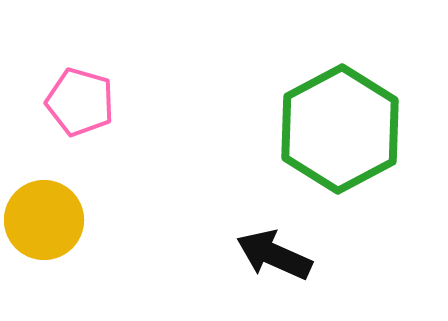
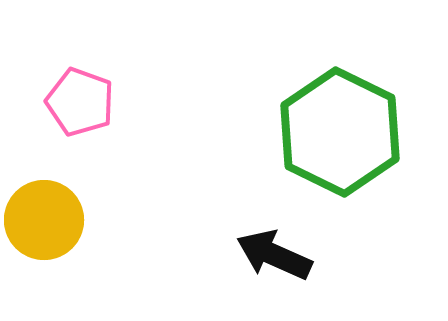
pink pentagon: rotated 4 degrees clockwise
green hexagon: moved 3 px down; rotated 6 degrees counterclockwise
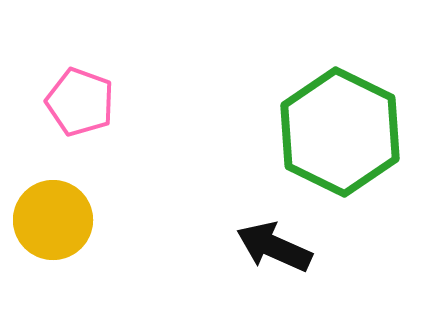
yellow circle: moved 9 px right
black arrow: moved 8 px up
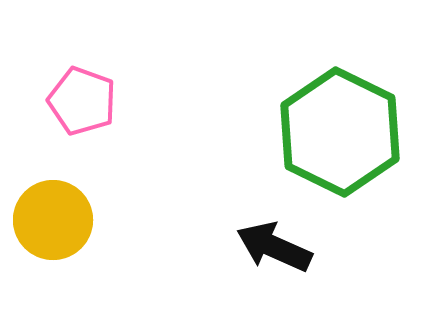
pink pentagon: moved 2 px right, 1 px up
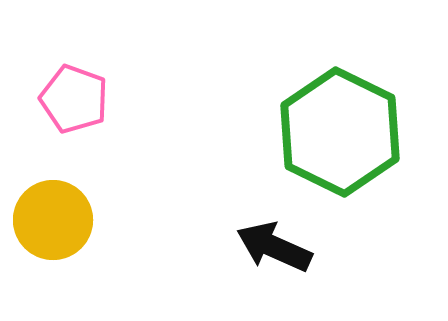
pink pentagon: moved 8 px left, 2 px up
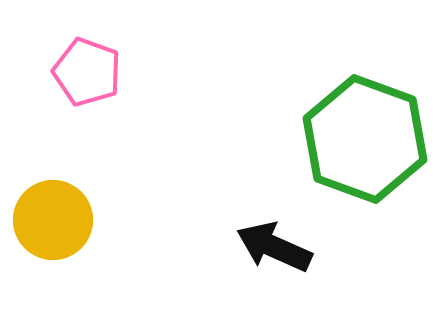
pink pentagon: moved 13 px right, 27 px up
green hexagon: moved 25 px right, 7 px down; rotated 6 degrees counterclockwise
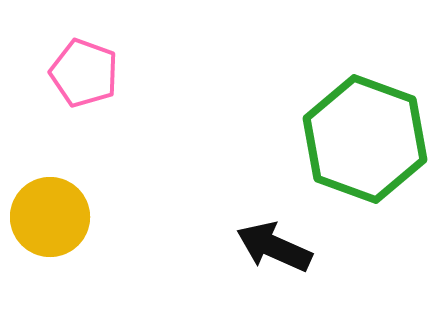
pink pentagon: moved 3 px left, 1 px down
yellow circle: moved 3 px left, 3 px up
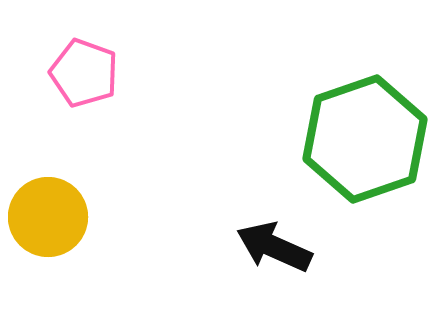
green hexagon: rotated 21 degrees clockwise
yellow circle: moved 2 px left
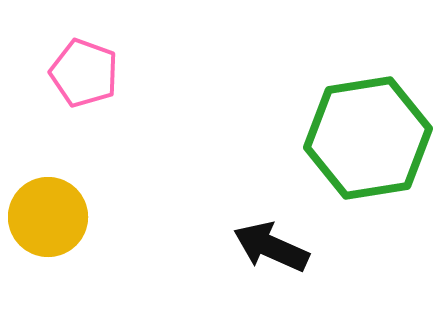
green hexagon: moved 3 px right, 1 px up; rotated 10 degrees clockwise
black arrow: moved 3 px left
